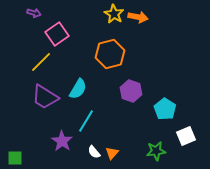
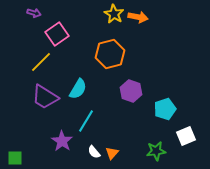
cyan pentagon: rotated 20 degrees clockwise
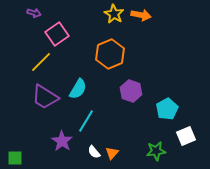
orange arrow: moved 3 px right, 2 px up
orange hexagon: rotated 8 degrees counterclockwise
cyan pentagon: moved 2 px right; rotated 10 degrees counterclockwise
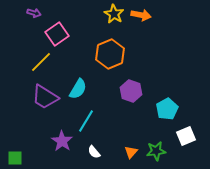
orange triangle: moved 19 px right, 1 px up
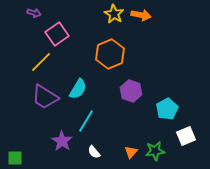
green star: moved 1 px left
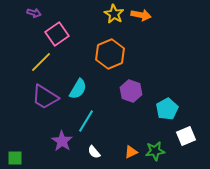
orange triangle: rotated 24 degrees clockwise
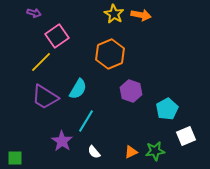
pink square: moved 2 px down
